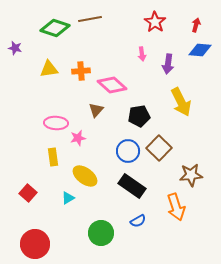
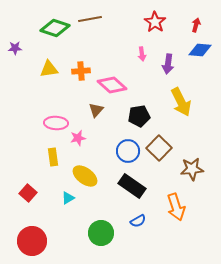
purple star: rotated 16 degrees counterclockwise
brown star: moved 1 px right, 6 px up
red circle: moved 3 px left, 3 px up
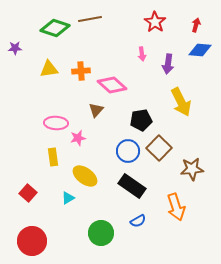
black pentagon: moved 2 px right, 4 px down
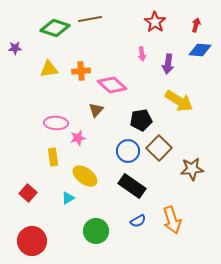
yellow arrow: moved 2 px left, 1 px up; rotated 32 degrees counterclockwise
orange arrow: moved 4 px left, 13 px down
green circle: moved 5 px left, 2 px up
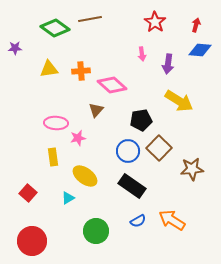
green diamond: rotated 16 degrees clockwise
orange arrow: rotated 140 degrees clockwise
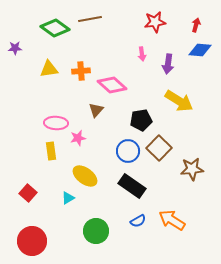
red star: rotated 30 degrees clockwise
yellow rectangle: moved 2 px left, 6 px up
